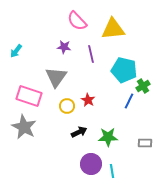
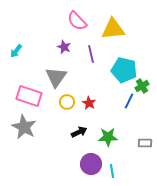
purple star: rotated 16 degrees clockwise
green cross: moved 1 px left
red star: moved 1 px right, 3 px down
yellow circle: moved 4 px up
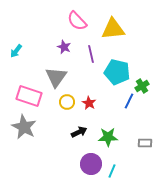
cyan pentagon: moved 7 px left, 2 px down
cyan line: rotated 32 degrees clockwise
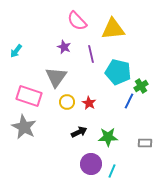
cyan pentagon: moved 1 px right
green cross: moved 1 px left
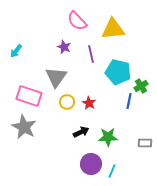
blue line: rotated 14 degrees counterclockwise
black arrow: moved 2 px right
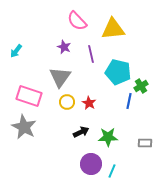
gray triangle: moved 4 px right
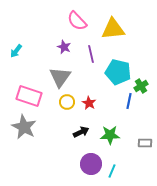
green star: moved 2 px right, 2 px up
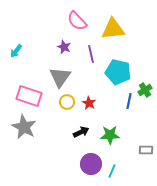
green cross: moved 4 px right, 4 px down
gray rectangle: moved 1 px right, 7 px down
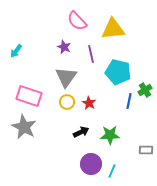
gray triangle: moved 6 px right
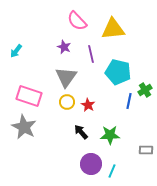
red star: moved 1 px left, 2 px down
black arrow: rotated 105 degrees counterclockwise
